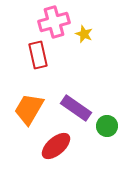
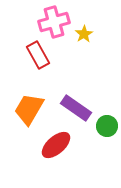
yellow star: rotated 18 degrees clockwise
red rectangle: rotated 16 degrees counterclockwise
red ellipse: moved 1 px up
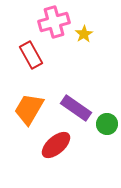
red rectangle: moved 7 px left
green circle: moved 2 px up
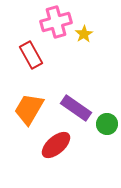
pink cross: moved 2 px right
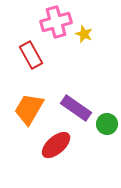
yellow star: rotated 18 degrees counterclockwise
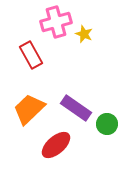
orange trapezoid: rotated 16 degrees clockwise
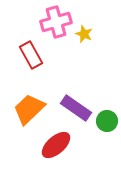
green circle: moved 3 px up
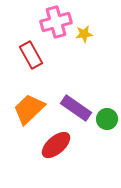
yellow star: rotated 30 degrees counterclockwise
green circle: moved 2 px up
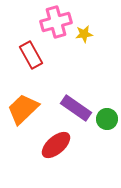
orange trapezoid: moved 6 px left
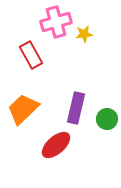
purple rectangle: rotated 68 degrees clockwise
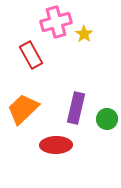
yellow star: rotated 30 degrees counterclockwise
red ellipse: rotated 40 degrees clockwise
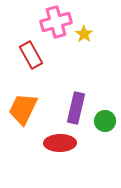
orange trapezoid: rotated 20 degrees counterclockwise
green circle: moved 2 px left, 2 px down
red ellipse: moved 4 px right, 2 px up
